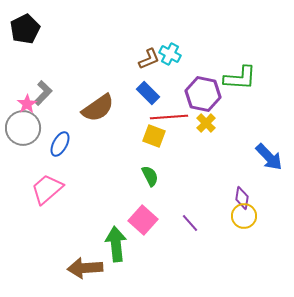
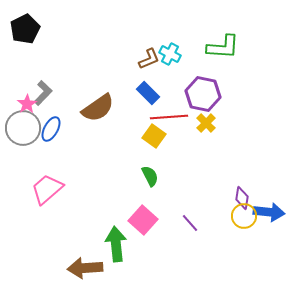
green L-shape: moved 17 px left, 31 px up
yellow square: rotated 15 degrees clockwise
blue ellipse: moved 9 px left, 15 px up
blue arrow: moved 55 px down; rotated 40 degrees counterclockwise
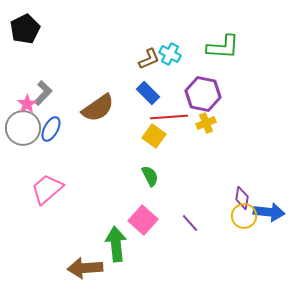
yellow cross: rotated 24 degrees clockwise
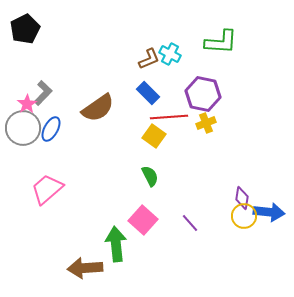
green L-shape: moved 2 px left, 5 px up
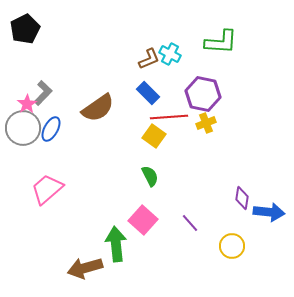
yellow circle: moved 12 px left, 30 px down
brown arrow: rotated 12 degrees counterclockwise
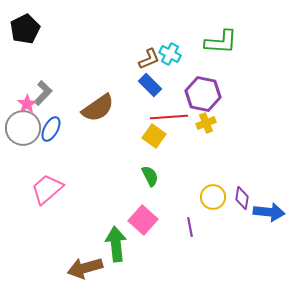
blue rectangle: moved 2 px right, 8 px up
purple line: moved 4 px down; rotated 30 degrees clockwise
yellow circle: moved 19 px left, 49 px up
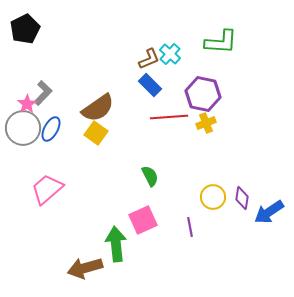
cyan cross: rotated 15 degrees clockwise
yellow square: moved 58 px left, 3 px up
blue arrow: rotated 140 degrees clockwise
pink square: rotated 24 degrees clockwise
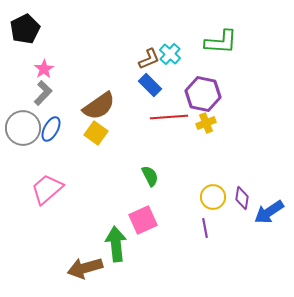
pink star: moved 17 px right, 35 px up
brown semicircle: moved 1 px right, 2 px up
purple line: moved 15 px right, 1 px down
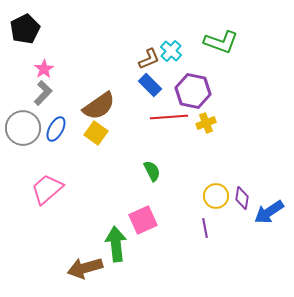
green L-shape: rotated 16 degrees clockwise
cyan cross: moved 1 px right, 3 px up
purple hexagon: moved 10 px left, 3 px up
blue ellipse: moved 5 px right
green semicircle: moved 2 px right, 5 px up
yellow circle: moved 3 px right, 1 px up
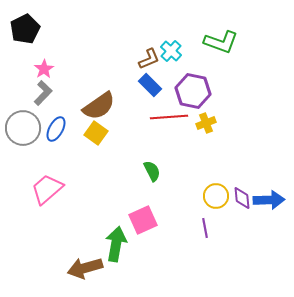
purple diamond: rotated 15 degrees counterclockwise
blue arrow: moved 12 px up; rotated 148 degrees counterclockwise
green arrow: rotated 16 degrees clockwise
